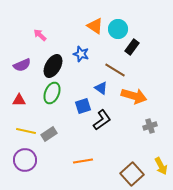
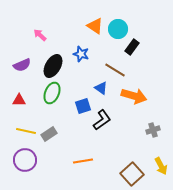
gray cross: moved 3 px right, 4 px down
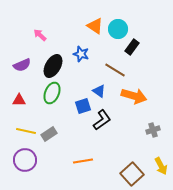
blue triangle: moved 2 px left, 3 px down
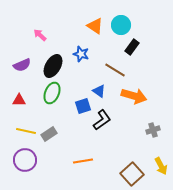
cyan circle: moved 3 px right, 4 px up
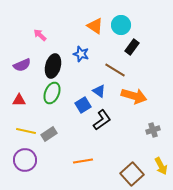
black ellipse: rotated 15 degrees counterclockwise
blue square: moved 1 px up; rotated 14 degrees counterclockwise
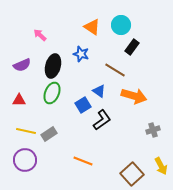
orange triangle: moved 3 px left, 1 px down
orange line: rotated 30 degrees clockwise
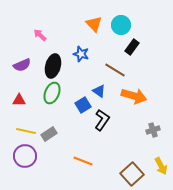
orange triangle: moved 2 px right, 3 px up; rotated 12 degrees clockwise
black L-shape: rotated 20 degrees counterclockwise
purple circle: moved 4 px up
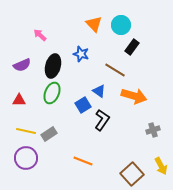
purple circle: moved 1 px right, 2 px down
